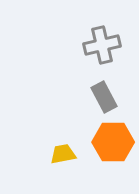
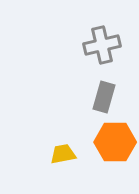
gray rectangle: rotated 44 degrees clockwise
orange hexagon: moved 2 px right
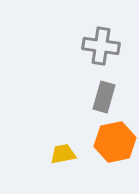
gray cross: moved 1 px left, 1 px down; rotated 21 degrees clockwise
orange hexagon: rotated 12 degrees counterclockwise
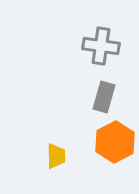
orange hexagon: rotated 15 degrees counterclockwise
yellow trapezoid: moved 7 px left, 2 px down; rotated 100 degrees clockwise
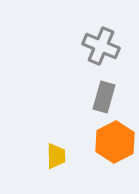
gray cross: rotated 15 degrees clockwise
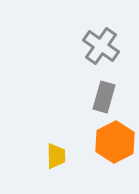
gray cross: rotated 12 degrees clockwise
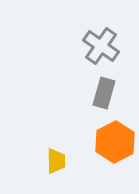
gray rectangle: moved 4 px up
yellow trapezoid: moved 5 px down
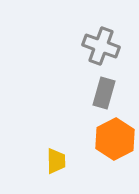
gray cross: rotated 15 degrees counterclockwise
orange hexagon: moved 3 px up
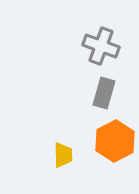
orange hexagon: moved 2 px down
yellow trapezoid: moved 7 px right, 6 px up
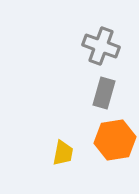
orange hexagon: moved 1 px up; rotated 18 degrees clockwise
yellow trapezoid: moved 2 px up; rotated 12 degrees clockwise
